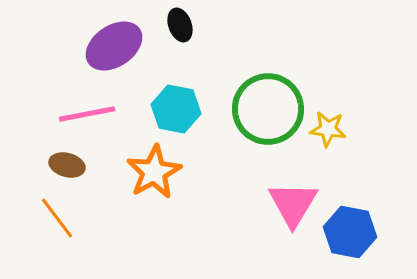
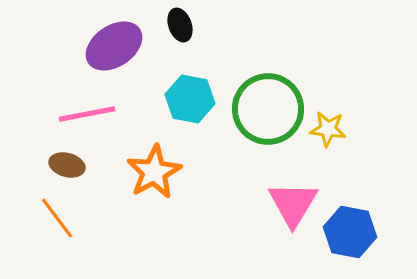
cyan hexagon: moved 14 px right, 10 px up
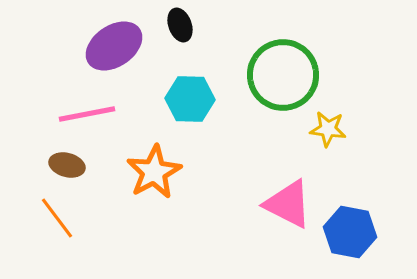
cyan hexagon: rotated 9 degrees counterclockwise
green circle: moved 15 px right, 34 px up
pink triangle: moved 5 px left; rotated 34 degrees counterclockwise
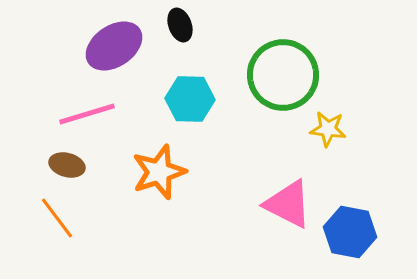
pink line: rotated 6 degrees counterclockwise
orange star: moved 5 px right; rotated 10 degrees clockwise
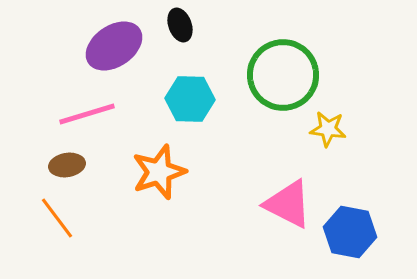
brown ellipse: rotated 24 degrees counterclockwise
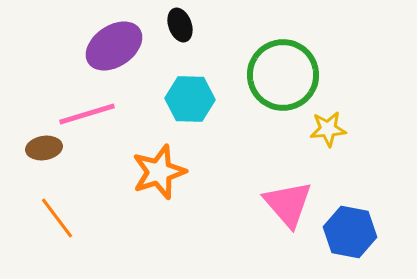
yellow star: rotated 12 degrees counterclockwise
brown ellipse: moved 23 px left, 17 px up
pink triangle: rotated 22 degrees clockwise
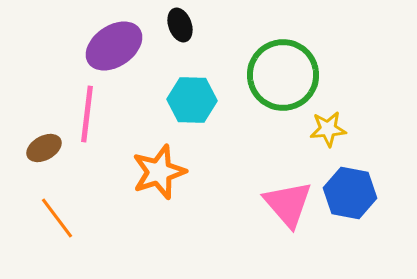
cyan hexagon: moved 2 px right, 1 px down
pink line: rotated 66 degrees counterclockwise
brown ellipse: rotated 20 degrees counterclockwise
blue hexagon: moved 39 px up
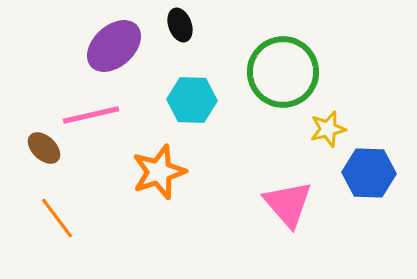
purple ellipse: rotated 8 degrees counterclockwise
green circle: moved 3 px up
pink line: moved 4 px right, 1 px down; rotated 70 degrees clockwise
yellow star: rotated 9 degrees counterclockwise
brown ellipse: rotated 72 degrees clockwise
blue hexagon: moved 19 px right, 20 px up; rotated 9 degrees counterclockwise
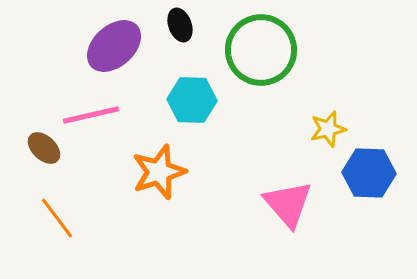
green circle: moved 22 px left, 22 px up
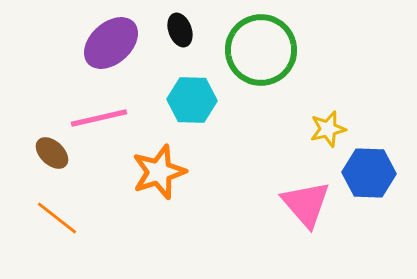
black ellipse: moved 5 px down
purple ellipse: moved 3 px left, 3 px up
pink line: moved 8 px right, 3 px down
brown ellipse: moved 8 px right, 5 px down
pink triangle: moved 18 px right
orange line: rotated 15 degrees counterclockwise
